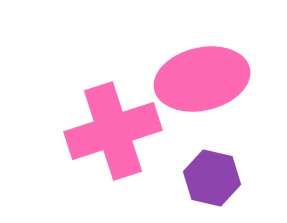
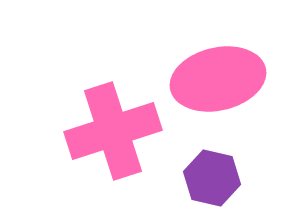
pink ellipse: moved 16 px right
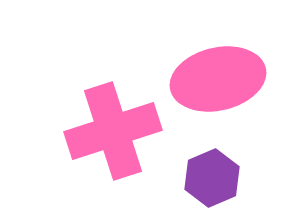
purple hexagon: rotated 24 degrees clockwise
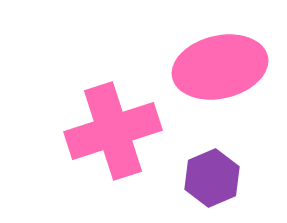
pink ellipse: moved 2 px right, 12 px up
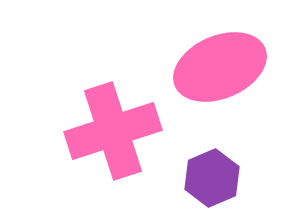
pink ellipse: rotated 10 degrees counterclockwise
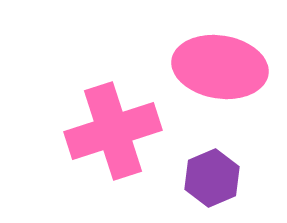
pink ellipse: rotated 32 degrees clockwise
